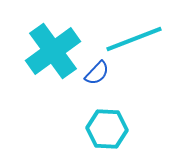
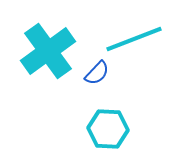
cyan cross: moved 5 px left
cyan hexagon: moved 1 px right
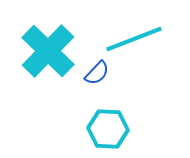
cyan cross: rotated 10 degrees counterclockwise
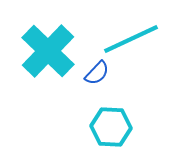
cyan line: moved 3 px left; rotated 4 degrees counterclockwise
cyan hexagon: moved 3 px right, 2 px up
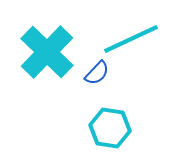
cyan cross: moved 1 px left, 1 px down
cyan hexagon: moved 1 px left, 1 px down; rotated 6 degrees clockwise
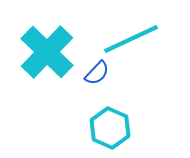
cyan hexagon: rotated 15 degrees clockwise
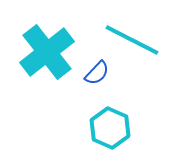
cyan line: moved 1 px right, 1 px down; rotated 52 degrees clockwise
cyan cross: rotated 8 degrees clockwise
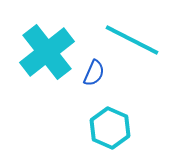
blue semicircle: moved 3 px left; rotated 20 degrees counterclockwise
